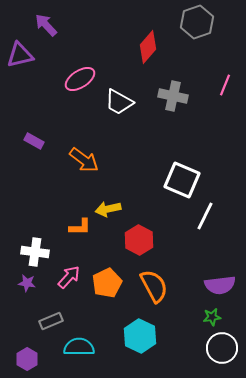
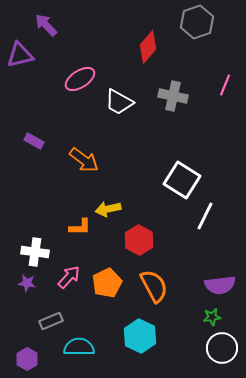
white square: rotated 9 degrees clockwise
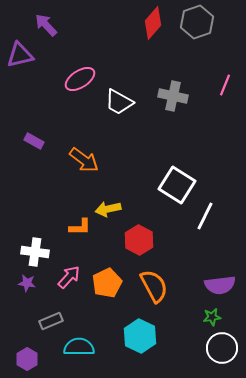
red diamond: moved 5 px right, 24 px up
white square: moved 5 px left, 5 px down
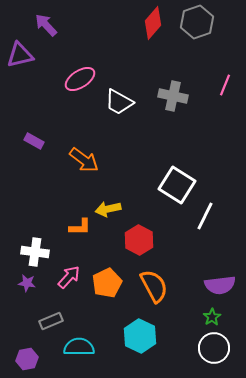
green star: rotated 24 degrees counterclockwise
white circle: moved 8 px left
purple hexagon: rotated 20 degrees clockwise
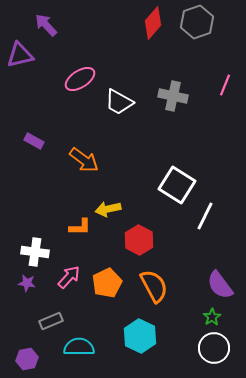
purple semicircle: rotated 60 degrees clockwise
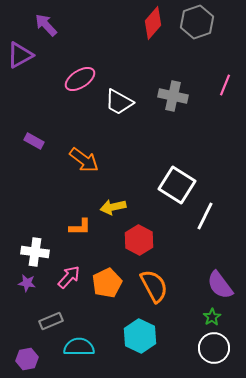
purple triangle: rotated 16 degrees counterclockwise
yellow arrow: moved 5 px right, 2 px up
